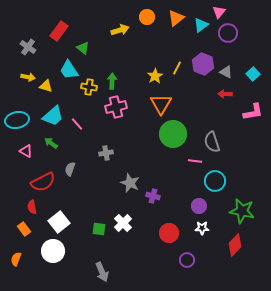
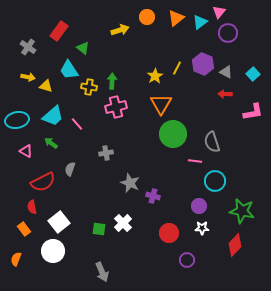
cyan triangle at (201, 25): moved 1 px left, 3 px up
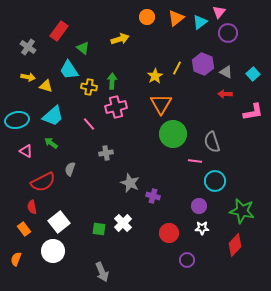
yellow arrow at (120, 30): moved 9 px down
pink line at (77, 124): moved 12 px right
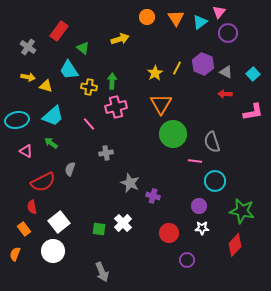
orange triangle at (176, 18): rotated 24 degrees counterclockwise
yellow star at (155, 76): moved 3 px up
orange semicircle at (16, 259): moved 1 px left, 5 px up
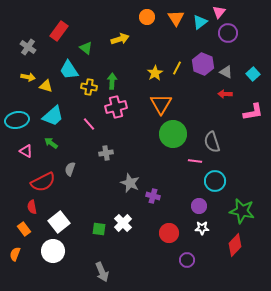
green triangle at (83, 48): moved 3 px right
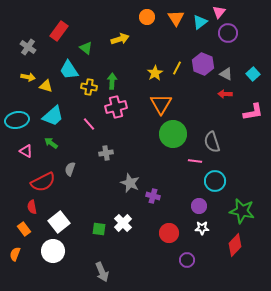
gray triangle at (226, 72): moved 2 px down
